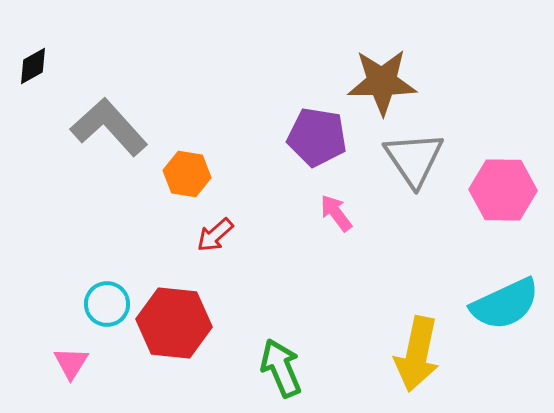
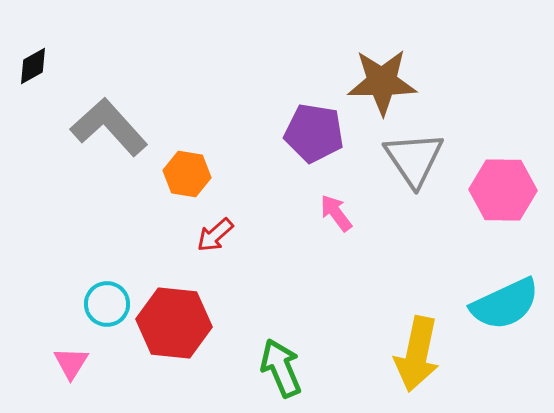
purple pentagon: moved 3 px left, 4 px up
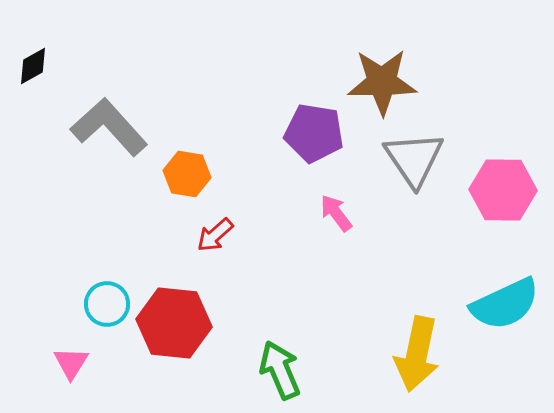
green arrow: moved 1 px left, 2 px down
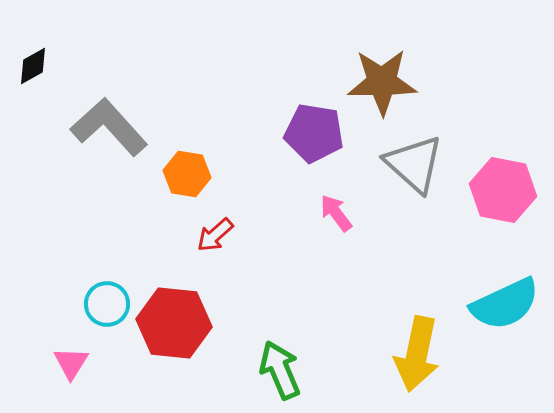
gray triangle: moved 5 px down; rotated 14 degrees counterclockwise
pink hexagon: rotated 10 degrees clockwise
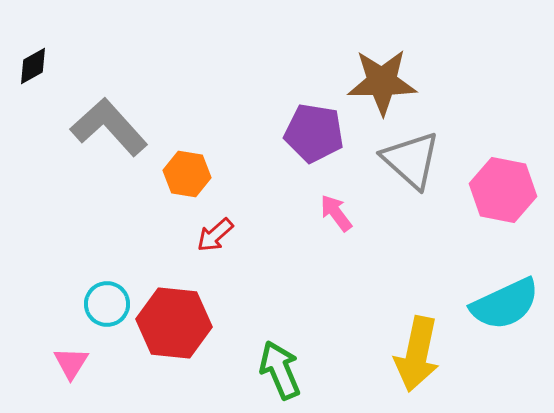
gray triangle: moved 3 px left, 4 px up
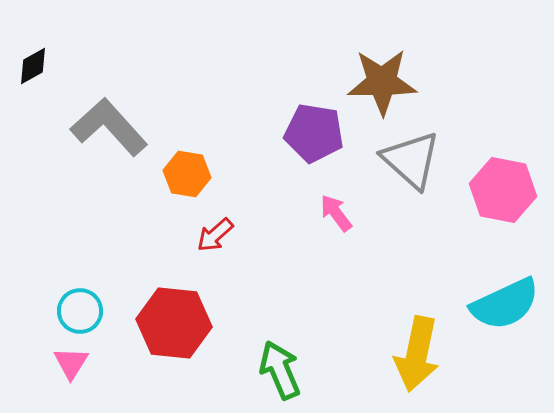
cyan circle: moved 27 px left, 7 px down
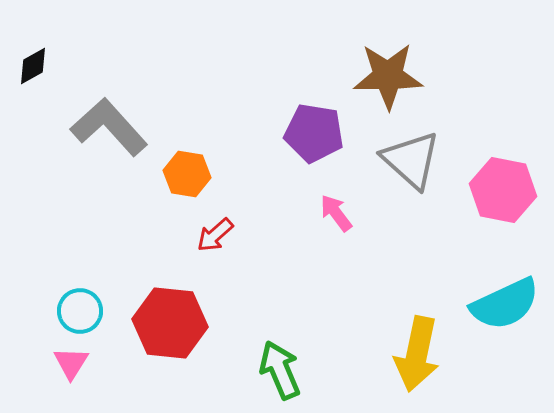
brown star: moved 6 px right, 6 px up
red hexagon: moved 4 px left
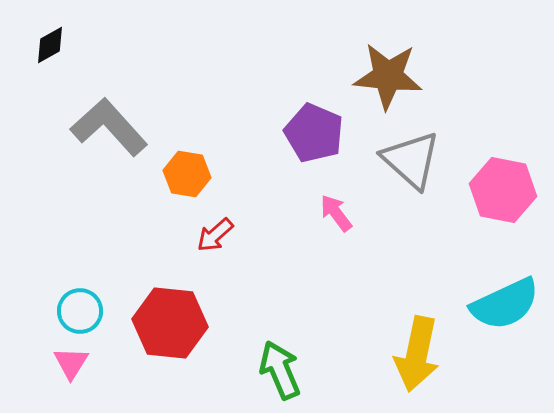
black diamond: moved 17 px right, 21 px up
brown star: rotated 6 degrees clockwise
purple pentagon: rotated 14 degrees clockwise
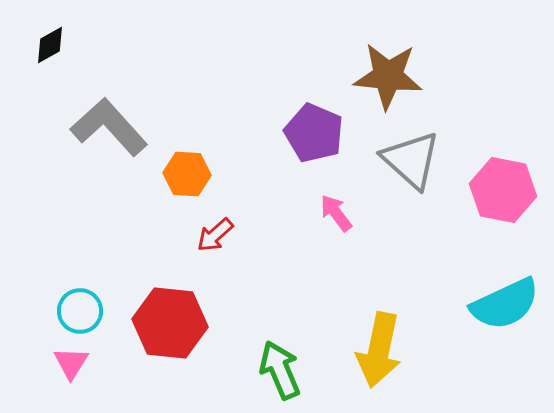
orange hexagon: rotated 6 degrees counterclockwise
yellow arrow: moved 38 px left, 4 px up
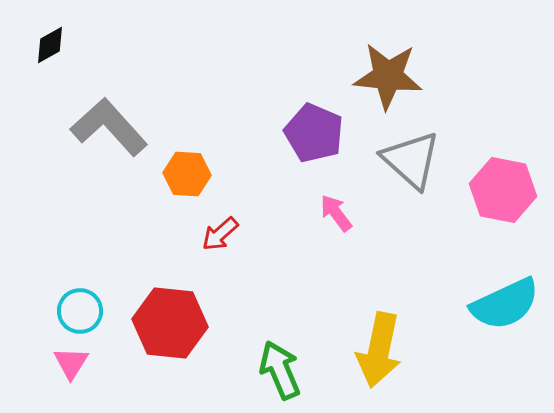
red arrow: moved 5 px right, 1 px up
